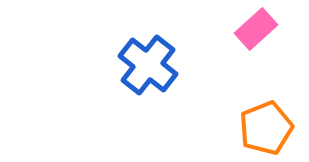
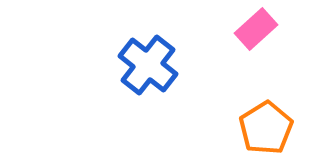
orange pentagon: rotated 10 degrees counterclockwise
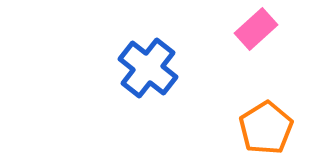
blue cross: moved 3 px down
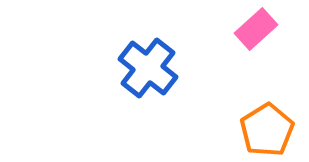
orange pentagon: moved 1 px right, 2 px down
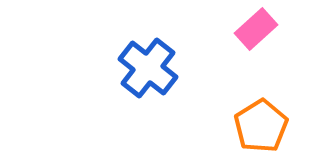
orange pentagon: moved 6 px left, 4 px up
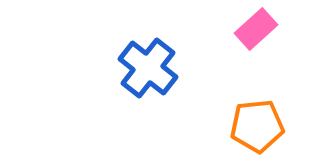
orange pentagon: moved 4 px left; rotated 26 degrees clockwise
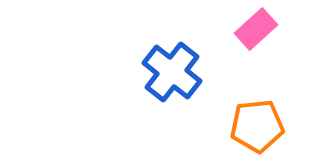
blue cross: moved 24 px right, 4 px down
